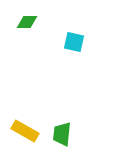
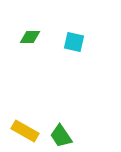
green diamond: moved 3 px right, 15 px down
green trapezoid: moved 1 px left, 2 px down; rotated 40 degrees counterclockwise
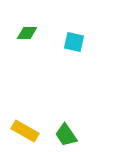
green diamond: moved 3 px left, 4 px up
green trapezoid: moved 5 px right, 1 px up
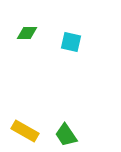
cyan square: moved 3 px left
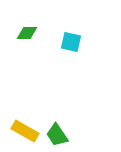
green trapezoid: moved 9 px left
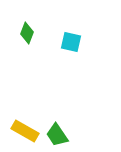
green diamond: rotated 70 degrees counterclockwise
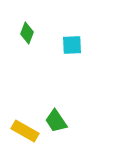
cyan square: moved 1 px right, 3 px down; rotated 15 degrees counterclockwise
green trapezoid: moved 1 px left, 14 px up
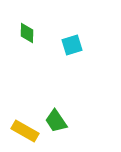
green diamond: rotated 20 degrees counterclockwise
cyan square: rotated 15 degrees counterclockwise
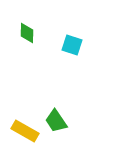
cyan square: rotated 35 degrees clockwise
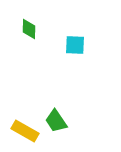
green diamond: moved 2 px right, 4 px up
cyan square: moved 3 px right; rotated 15 degrees counterclockwise
